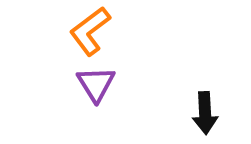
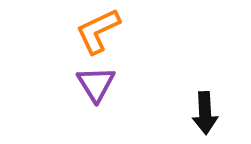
orange L-shape: moved 8 px right; rotated 12 degrees clockwise
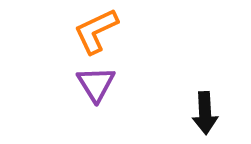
orange L-shape: moved 2 px left
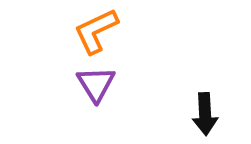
black arrow: moved 1 px down
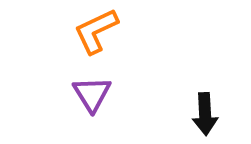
purple triangle: moved 4 px left, 10 px down
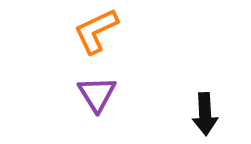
purple triangle: moved 5 px right
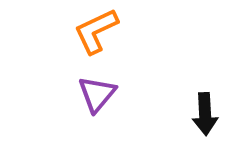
purple triangle: rotated 12 degrees clockwise
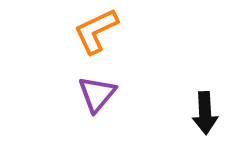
black arrow: moved 1 px up
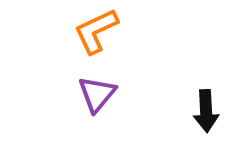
black arrow: moved 1 px right, 2 px up
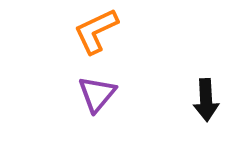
black arrow: moved 11 px up
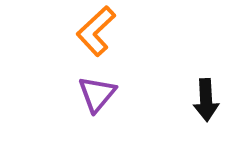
orange L-shape: rotated 18 degrees counterclockwise
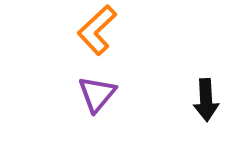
orange L-shape: moved 1 px right, 1 px up
